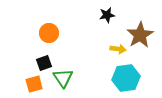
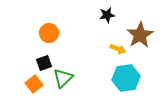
yellow arrow: rotated 14 degrees clockwise
green triangle: rotated 20 degrees clockwise
orange square: rotated 24 degrees counterclockwise
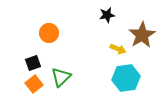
brown star: moved 2 px right
black square: moved 11 px left
green triangle: moved 2 px left, 1 px up
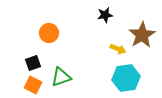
black star: moved 2 px left
green triangle: rotated 25 degrees clockwise
orange square: moved 1 px left, 1 px down; rotated 24 degrees counterclockwise
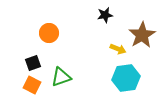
orange square: moved 1 px left
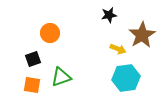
black star: moved 4 px right
orange circle: moved 1 px right
black square: moved 4 px up
orange square: rotated 18 degrees counterclockwise
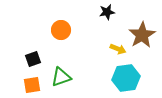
black star: moved 2 px left, 3 px up
orange circle: moved 11 px right, 3 px up
orange square: rotated 18 degrees counterclockwise
